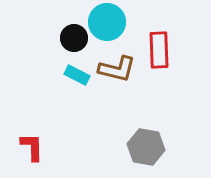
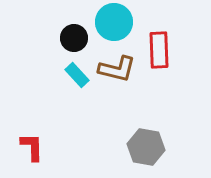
cyan circle: moved 7 px right
cyan rectangle: rotated 20 degrees clockwise
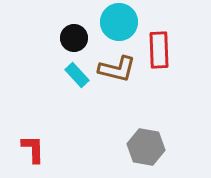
cyan circle: moved 5 px right
red L-shape: moved 1 px right, 2 px down
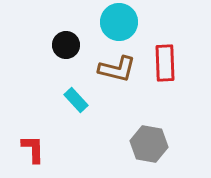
black circle: moved 8 px left, 7 px down
red rectangle: moved 6 px right, 13 px down
cyan rectangle: moved 1 px left, 25 px down
gray hexagon: moved 3 px right, 3 px up
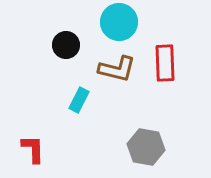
cyan rectangle: moved 3 px right; rotated 70 degrees clockwise
gray hexagon: moved 3 px left, 3 px down
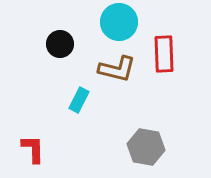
black circle: moved 6 px left, 1 px up
red rectangle: moved 1 px left, 9 px up
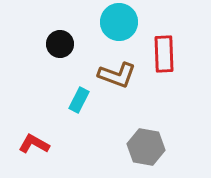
brown L-shape: moved 6 px down; rotated 6 degrees clockwise
red L-shape: moved 1 px right, 5 px up; rotated 60 degrees counterclockwise
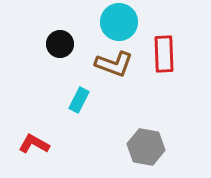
brown L-shape: moved 3 px left, 11 px up
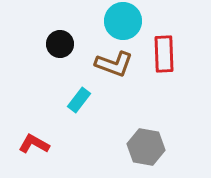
cyan circle: moved 4 px right, 1 px up
cyan rectangle: rotated 10 degrees clockwise
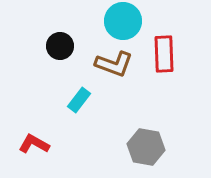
black circle: moved 2 px down
